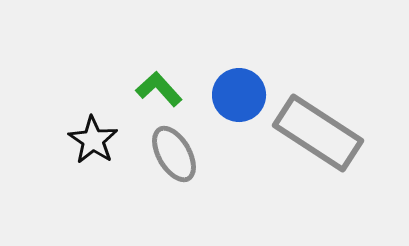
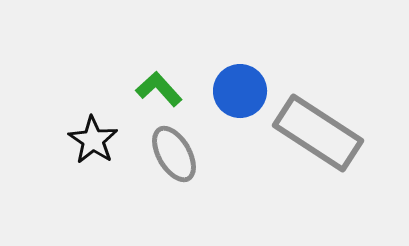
blue circle: moved 1 px right, 4 px up
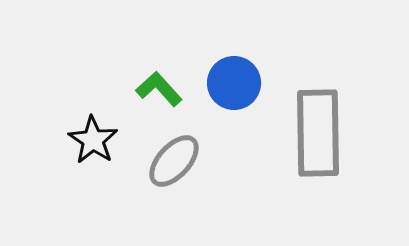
blue circle: moved 6 px left, 8 px up
gray rectangle: rotated 56 degrees clockwise
gray ellipse: moved 7 px down; rotated 72 degrees clockwise
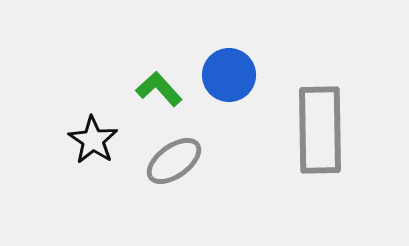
blue circle: moved 5 px left, 8 px up
gray rectangle: moved 2 px right, 3 px up
gray ellipse: rotated 12 degrees clockwise
